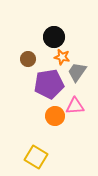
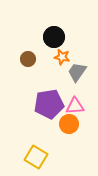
purple pentagon: moved 20 px down
orange circle: moved 14 px right, 8 px down
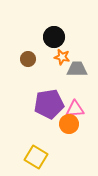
gray trapezoid: moved 3 px up; rotated 55 degrees clockwise
pink triangle: moved 3 px down
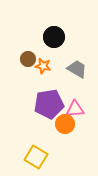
orange star: moved 19 px left, 9 px down
gray trapezoid: rotated 30 degrees clockwise
orange circle: moved 4 px left
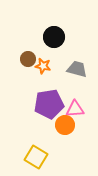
gray trapezoid: rotated 15 degrees counterclockwise
orange circle: moved 1 px down
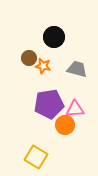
brown circle: moved 1 px right, 1 px up
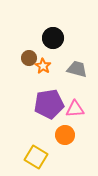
black circle: moved 1 px left, 1 px down
orange star: rotated 21 degrees clockwise
orange circle: moved 10 px down
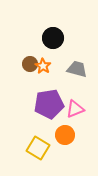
brown circle: moved 1 px right, 6 px down
pink triangle: rotated 18 degrees counterclockwise
yellow square: moved 2 px right, 9 px up
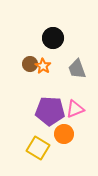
gray trapezoid: rotated 125 degrees counterclockwise
purple pentagon: moved 1 px right, 7 px down; rotated 12 degrees clockwise
orange circle: moved 1 px left, 1 px up
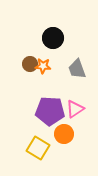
orange star: rotated 28 degrees counterclockwise
pink triangle: rotated 12 degrees counterclockwise
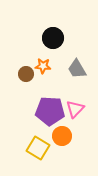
brown circle: moved 4 px left, 10 px down
gray trapezoid: rotated 10 degrees counterclockwise
pink triangle: rotated 12 degrees counterclockwise
orange circle: moved 2 px left, 2 px down
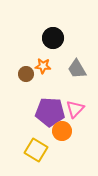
purple pentagon: moved 1 px down
orange circle: moved 5 px up
yellow square: moved 2 px left, 2 px down
